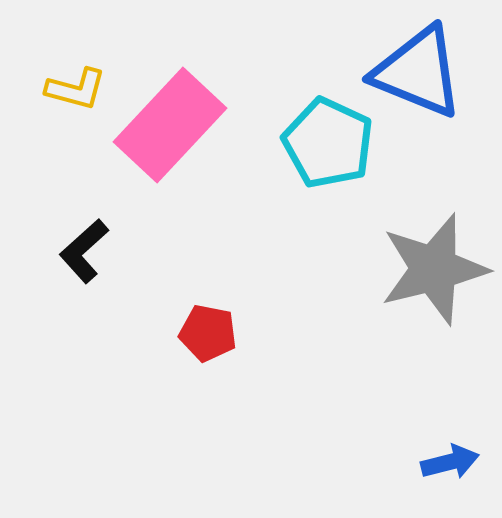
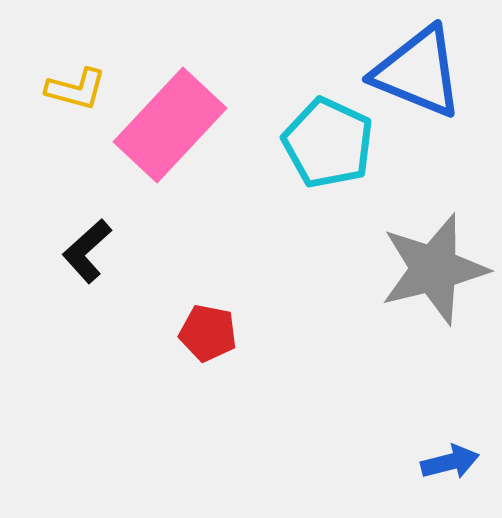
black L-shape: moved 3 px right
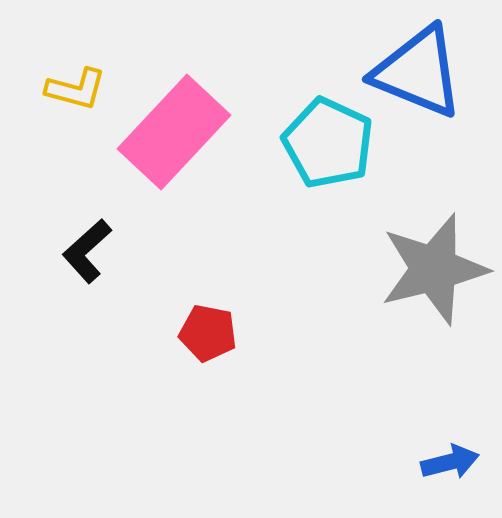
pink rectangle: moved 4 px right, 7 px down
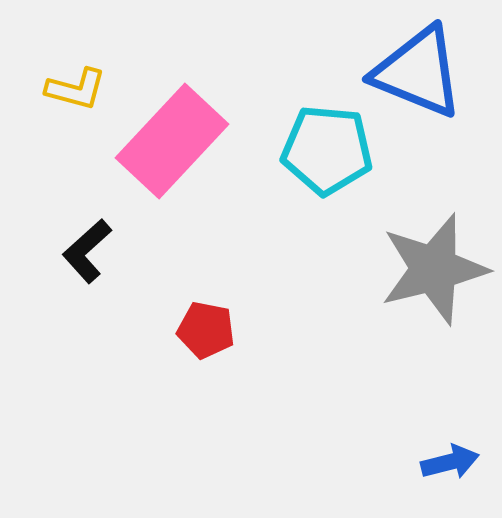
pink rectangle: moved 2 px left, 9 px down
cyan pentagon: moved 1 px left, 7 px down; rotated 20 degrees counterclockwise
red pentagon: moved 2 px left, 3 px up
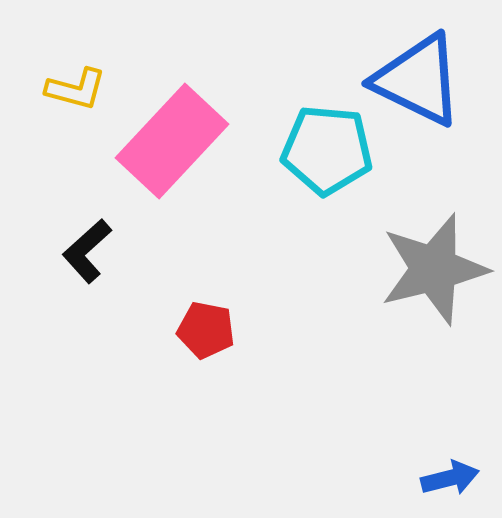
blue triangle: moved 8 px down; rotated 4 degrees clockwise
blue arrow: moved 16 px down
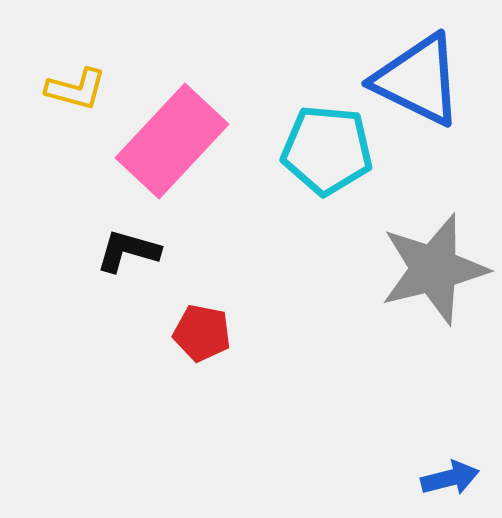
black L-shape: moved 41 px right; rotated 58 degrees clockwise
red pentagon: moved 4 px left, 3 px down
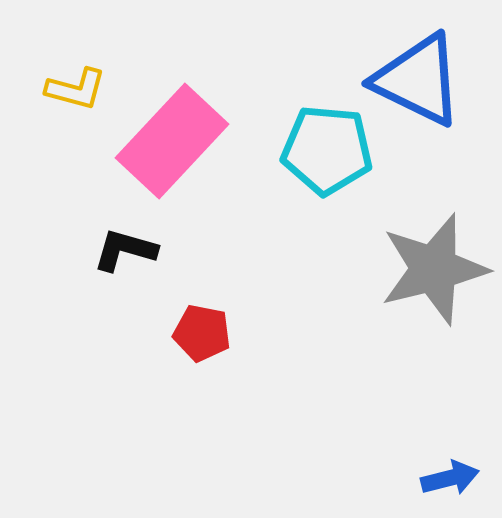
black L-shape: moved 3 px left, 1 px up
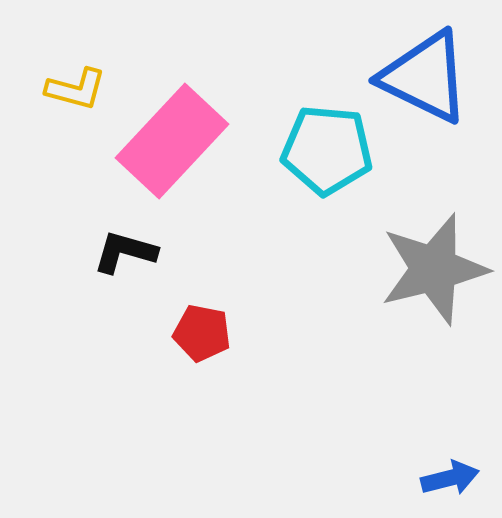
blue triangle: moved 7 px right, 3 px up
black L-shape: moved 2 px down
